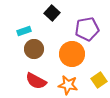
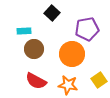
cyan rectangle: rotated 16 degrees clockwise
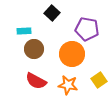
purple pentagon: rotated 20 degrees clockwise
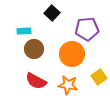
purple pentagon: rotated 15 degrees counterclockwise
yellow square: moved 3 px up
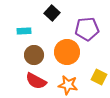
brown circle: moved 6 px down
orange circle: moved 5 px left, 2 px up
yellow square: rotated 28 degrees counterclockwise
